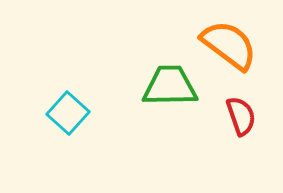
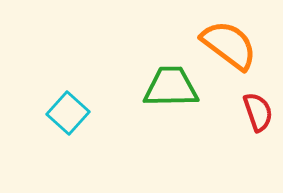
green trapezoid: moved 1 px right, 1 px down
red semicircle: moved 17 px right, 4 px up
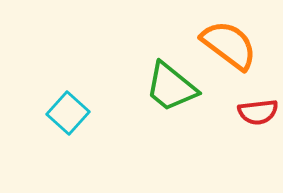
green trapezoid: rotated 140 degrees counterclockwise
red semicircle: rotated 102 degrees clockwise
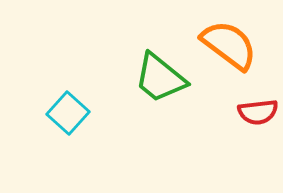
green trapezoid: moved 11 px left, 9 px up
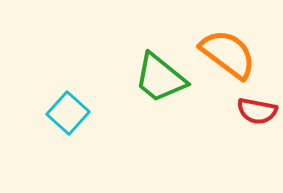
orange semicircle: moved 1 px left, 9 px down
red semicircle: moved 1 px left, 1 px up; rotated 18 degrees clockwise
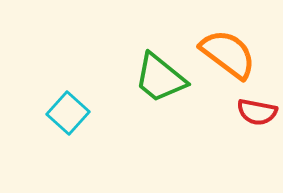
red semicircle: moved 1 px down
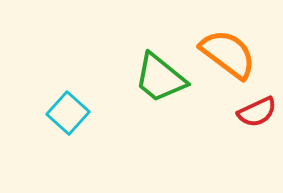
red semicircle: rotated 36 degrees counterclockwise
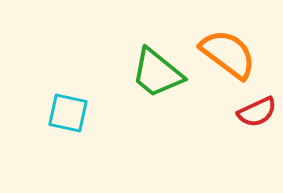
green trapezoid: moved 3 px left, 5 px up
cyan square: rotated 30 degrees counterclockwise
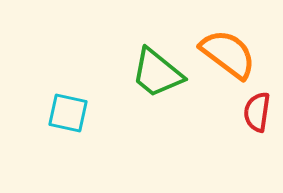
red semicircle: rotated 123 degrees clockwise
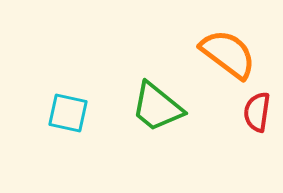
green trapezoid: moved 34 px down
